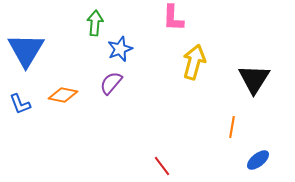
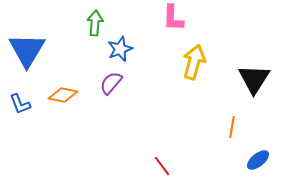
blue triangle: moved 1 px right
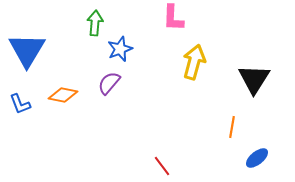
purple semicircle: moved 2 px left
blue ellipse: moved 1 px left, 2 px up
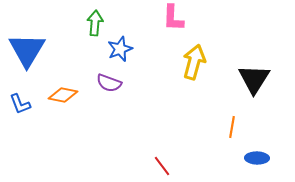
purple semicircle: rotated 110 degrees counterclockwise
blue ellipse: rotated 40 degrees clockwise
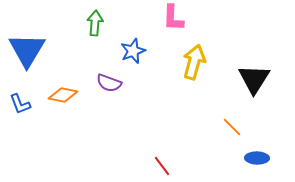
blue star: moved 13 px right, 2 px down
orange line: rotated 55 degrees counterclockwise
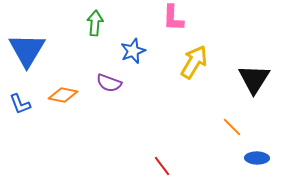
yellow arrow: rotated 16 degrees clockwise
